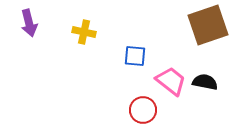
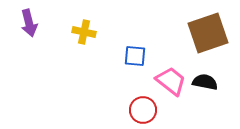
brown square: moved 8 px down
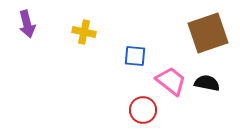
purple arrow: moved 2 px left, 1 px down
black semicircle: moved 2 px right, 1 px down
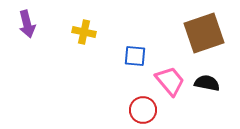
brown square: moved 4 px left
pink trapezoid: moved 1 px left; rotated 12 degrees clockwise
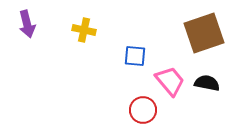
yellow cross: moved 2 px up
